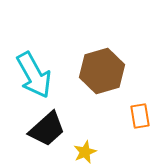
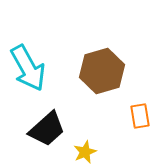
cyan arrow: moved 6 px left, 7 px up
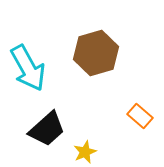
brown hexagon: moved 6 px left, 18 px up
orange rectangle: rotated 40 degrees counterclockwise
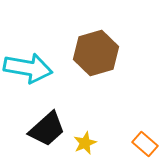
cyan arrow: rotated 51 degrees counterclockwise
orange rectangle: moved 5 px right, 28 px down
yellow star: moved 9 px up
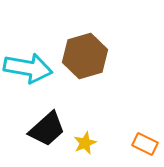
brown hexagon: moved 11 px left, 3 px down
orange rectangle: rotated 15 degrees counterclockwise
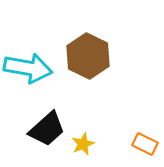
brown hexagon: moved 3 px right; rotated 18 degrees counterclockwise
yellow star: moved 2 px left, 1 px down
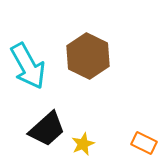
cyan arrow: moved 2 px up; rotated 51 degrees clockwise
orange rectangle: moved 1 px left, 1 px up
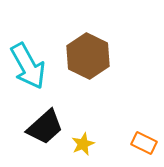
black trapezoid: moved 2 px left, 2 px up
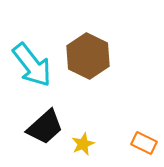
cyan arrow: moved 4 px right, 1 px up; rotated 9 degrees counterclockwise
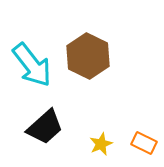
yellow star: moved 18 px right
